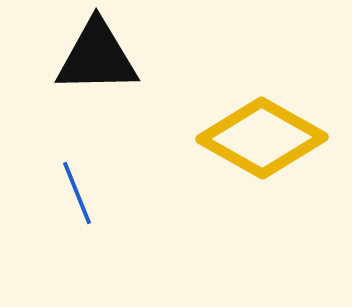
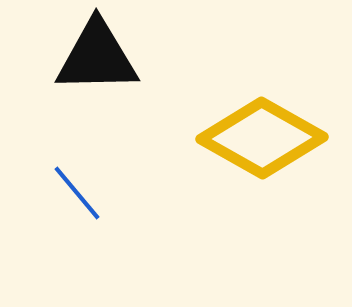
blue line: rotated 18 degrees counterclockwise
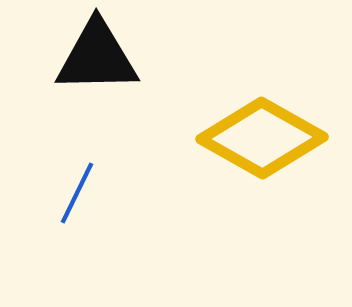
blue line: rotated 66 degrees clockwise
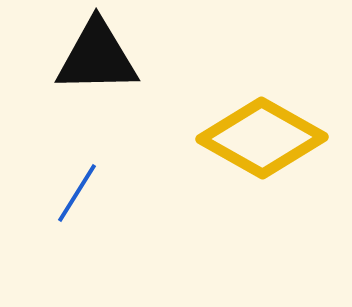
blue line: rotated 6 degrees clockwise
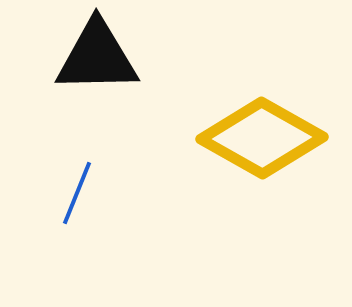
blue line: rotated 10 degrees counterclockwise
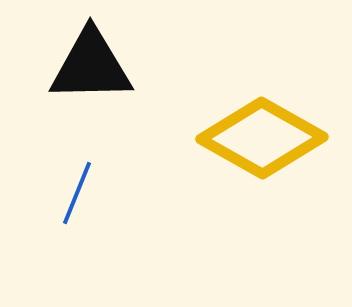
black triangle: moved 6 px left, 9 px down
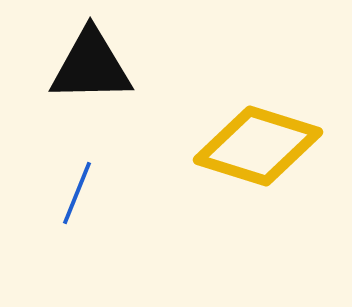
yellow diamond: moved 4 px left, 8 px down; rotated 12 degrees counterclockwise
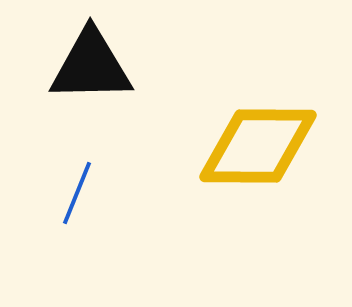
yellow diamond: rotated 17 degrees counterclockwise
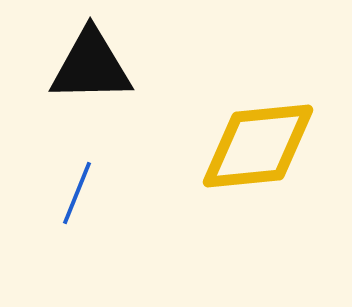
yellow diamond: rotated 6 degrees counterclockwise
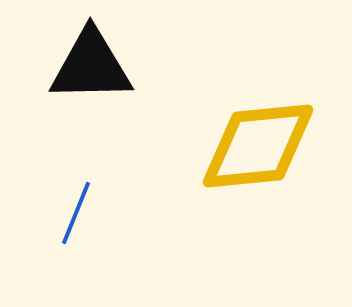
blue line: moved 1 px left, 20 px down
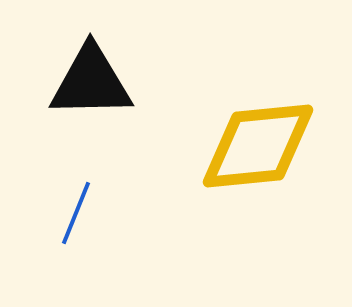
black triangle: moved 16 px down
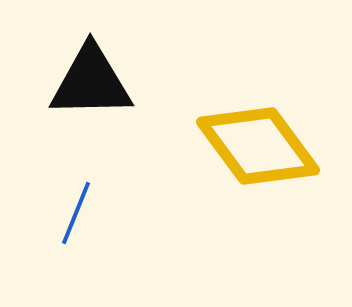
yellow diamond: rotated 59 degrees clockwise
